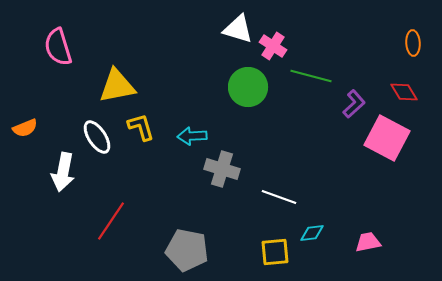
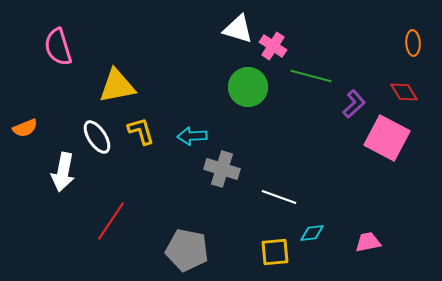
yellow L-shape: moved 4 px down
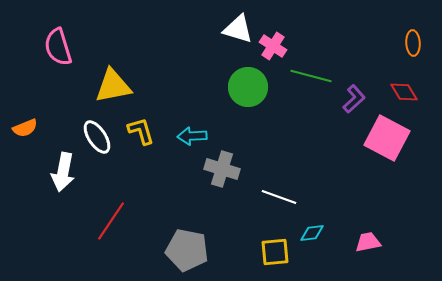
yellow triangle: moved 4 px left
purple L-shape: moved 5 px up
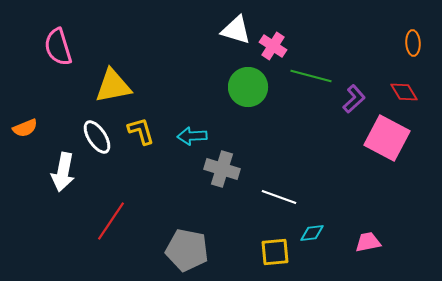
white triangle: moved 2 px left, 1 px down
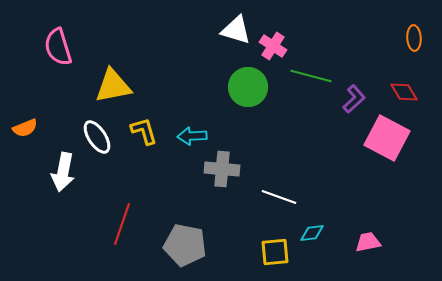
orange ellipse: moved 1 px right, 5 px up
yellow L-shape: moved 3 px right
gray cross: rotated 12 degrees counterclockwise
red line: moved 11 px right, 3 px down; rotated 15 degrees counterclockwise
gray pentagon: moved 2 px left, 5 px up
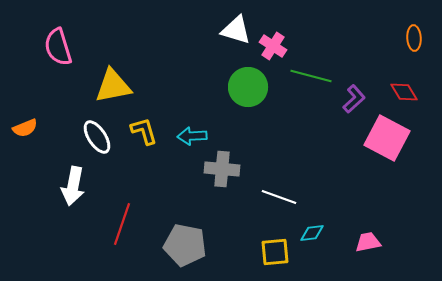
white arrow: moved 10 px right, 14 px down
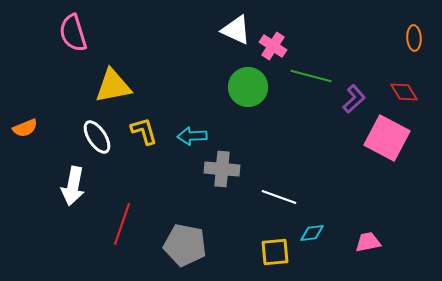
white triangle: rotated 8 degrees clockwise
pink semicircle: moved 15 px right, 14 px up
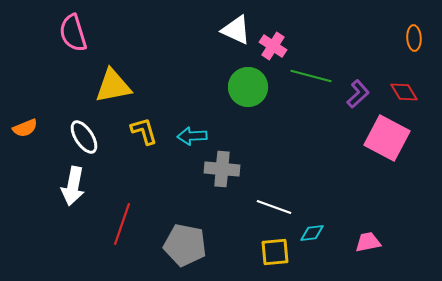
purple L-shape: moved 4 px right, 5 px up
white ellipse: moved 13 px left
white line: moved 5 px left, 10 px down
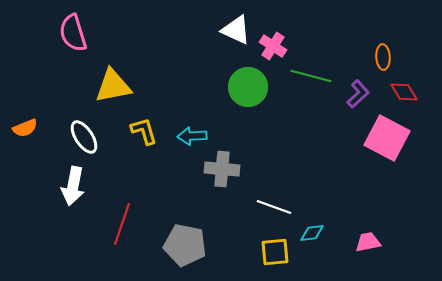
orange ellipse: moved 31 px left, 19 px down
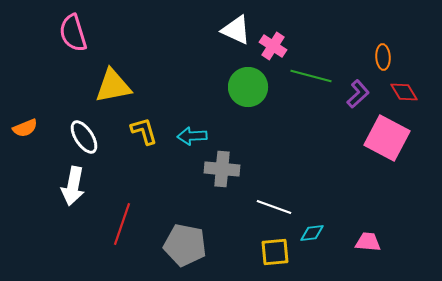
pink trapezoid: rotated 16 degrees clockwise
